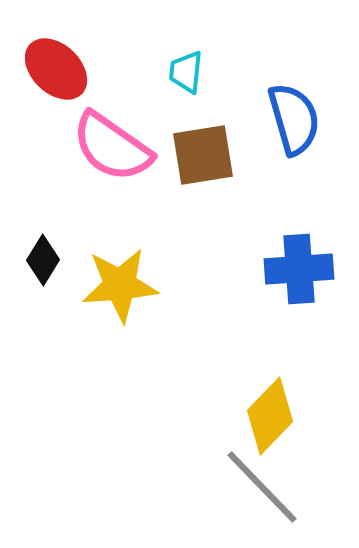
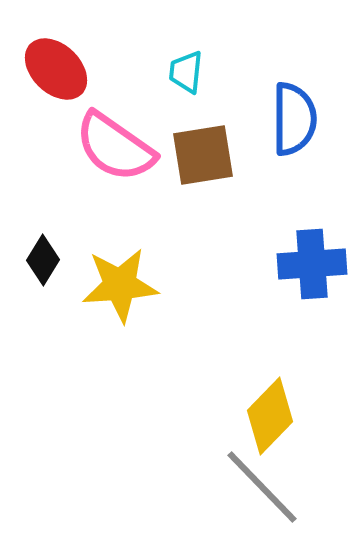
blue semicircle: rotated 16 degrees clockwise
pink semicircle: moved 3 px right
blue cross: moved 13 px right, 5 px up
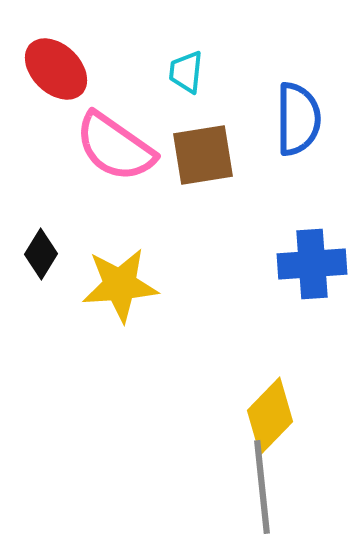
blue semicircle: moved 4 px right
black diamond: moved 2 px left, 6 px up
gray line: rotated 38 degrees clockwise
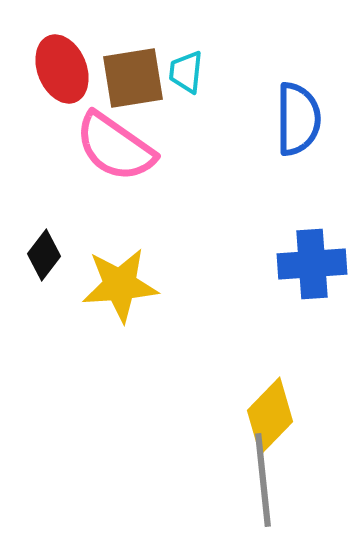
red ellipse: moved 6 px right; rotated 24 degrees clockwise
brown square: moved 70 px left, 77 px up
black diamond: moved 3 px right, 1 px down; rotated 6 degrees clockwise
gray line: moved 1 px right, 7 px up
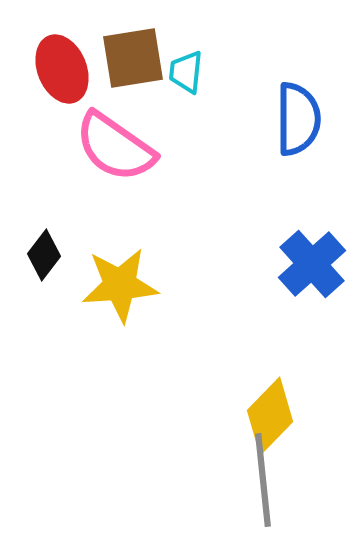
brown square: moved 20 px up
blue cross: rotated 38 degrees counterclockwise
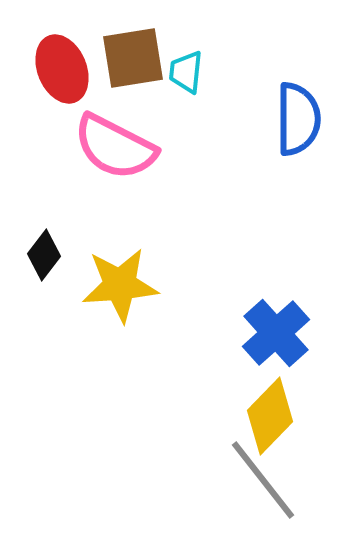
pink semicircle: rotated 8 degrees counterclockwise
blue cross: moved 36 px left, 69 px down
gray line: rotated 32 degrees counterclockwise
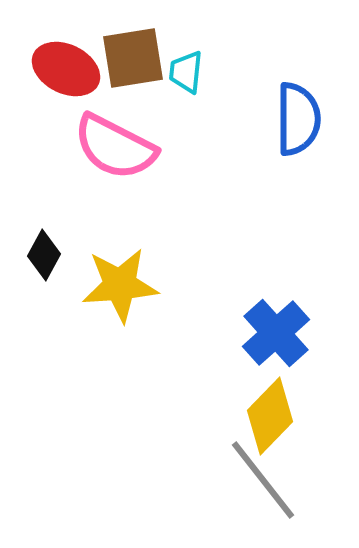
red ellipse: moved 4 px right; rotated 42 degrees counterclockwise
black diamond: rotated 9 degrees counterclockwise
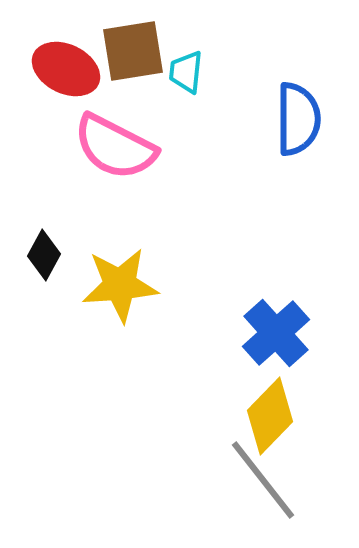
brown square: moved 7 px up
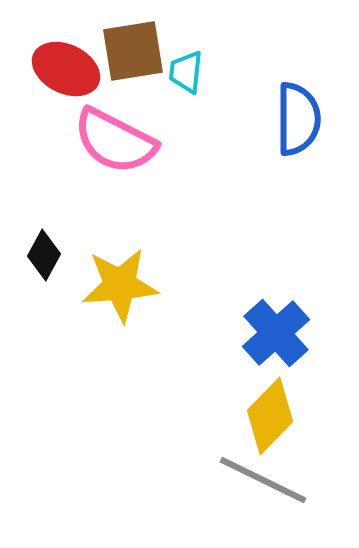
pink semicircle: moved 6 px up
gray line: rotated 26 degrees counterclockwise
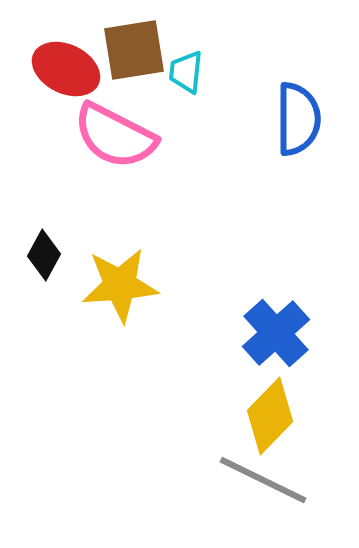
brown square: moved 1 px right, 1 px up
pink semicircle: moved 5 px up
